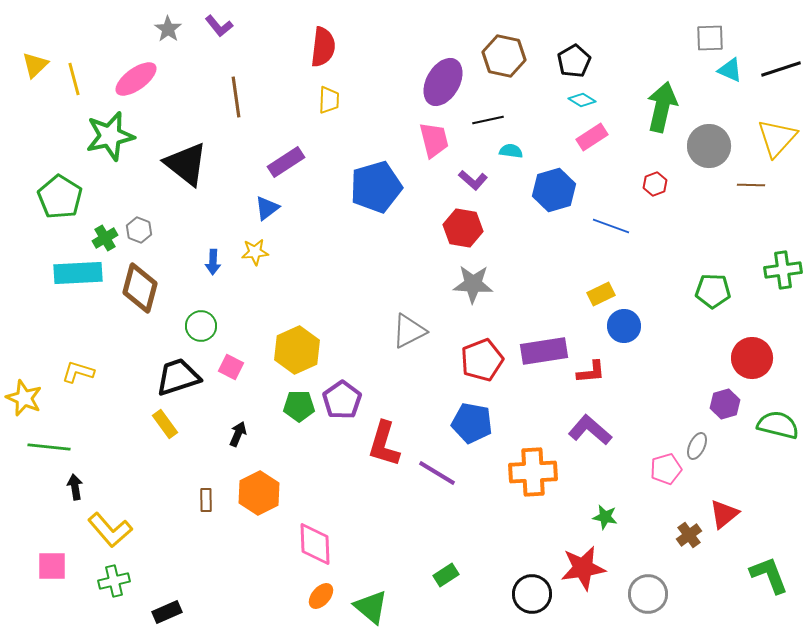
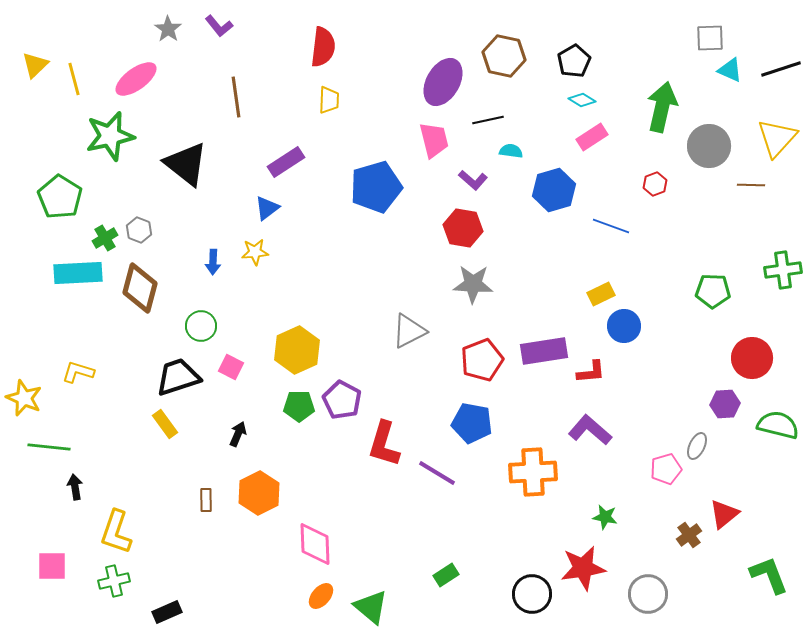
purple pentagon at (342, 400): rotated 9 degrees counterclockwise
purple hexagon at (725, 404): rotated 12 degrees clockwise
yellow L-shape at (110, 530): moved 6 px right, 2 px down; rotated 60 degrees clockwise
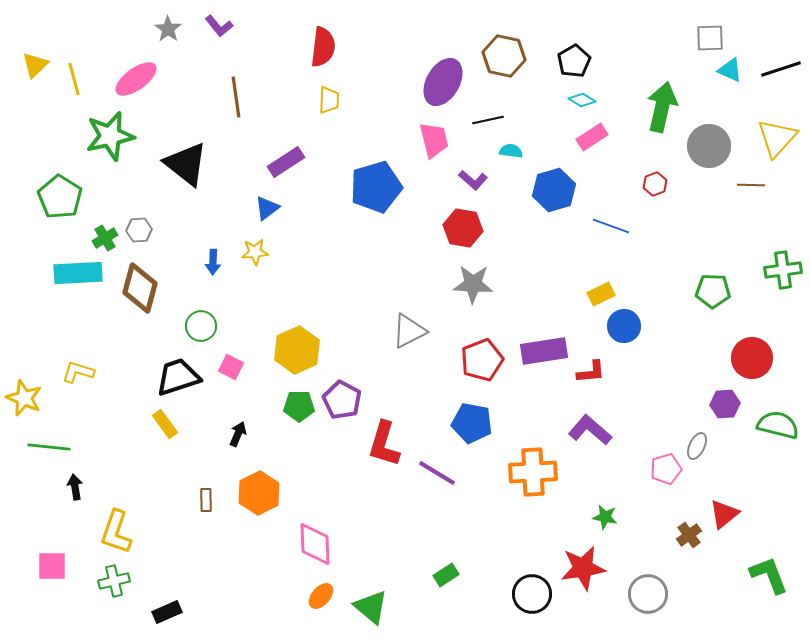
gray hexagon at (139, 230): rotated 25 degrees counterclockwise
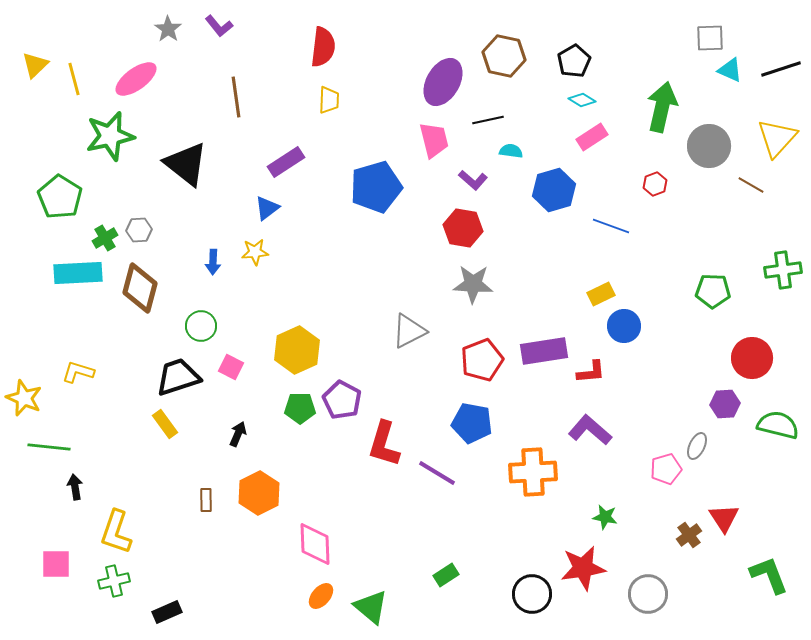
brown line at (751, 185): rotated 28 degrees clockwise
green pentagon at (299, 406): moved 1 px right, 2 px down
red triangle at (724, 514): moved 4 px down; rotated 24 degrees counterclockwise
pink square at (52, 566): moved 4 px right, 2 px up
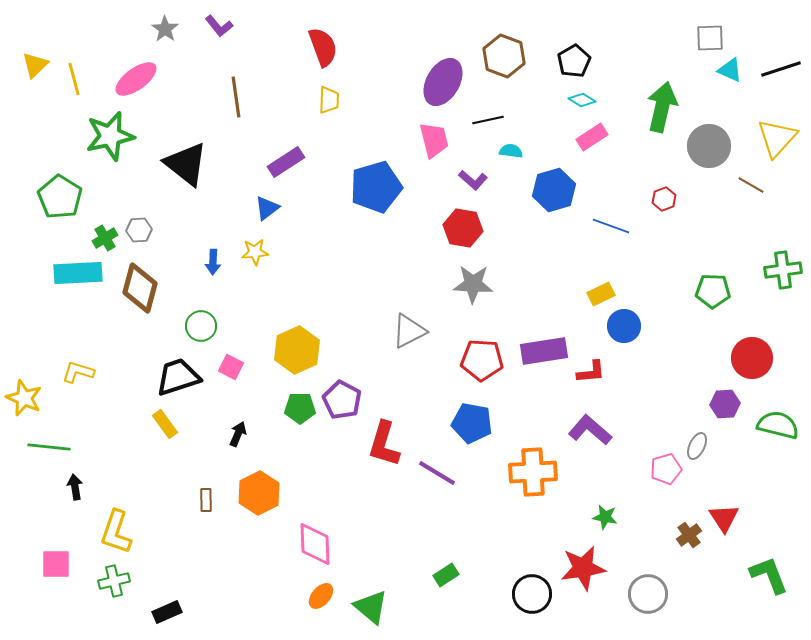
gray star at (168, 29): moved 3 px left
red semicircle at (323, 47): rotated 27 degrees counterclockwise
brown hexagon at (504, 56): rotated 9 degrees clockwise
red hexagon at (655, 184): moved 9 px right, 15 px down
red pentagon at (482, 360): rotated 24 degrees clockwise
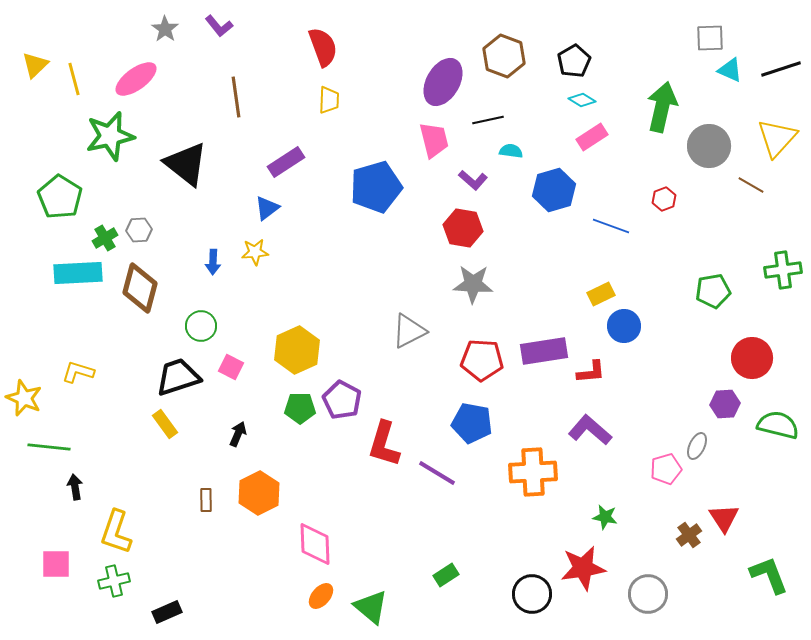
green pentagon at (713, 291): rotated 12 degrees counterclockwise
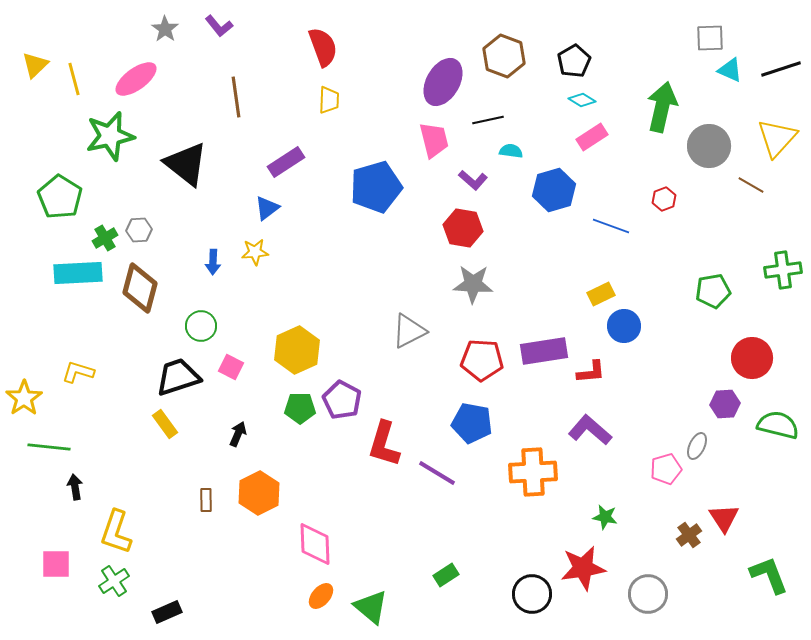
yellow star at (24, 398): rotated 15 degrees clockwise
green cross at (114, 581): rotated 20 degrees counterclockwise
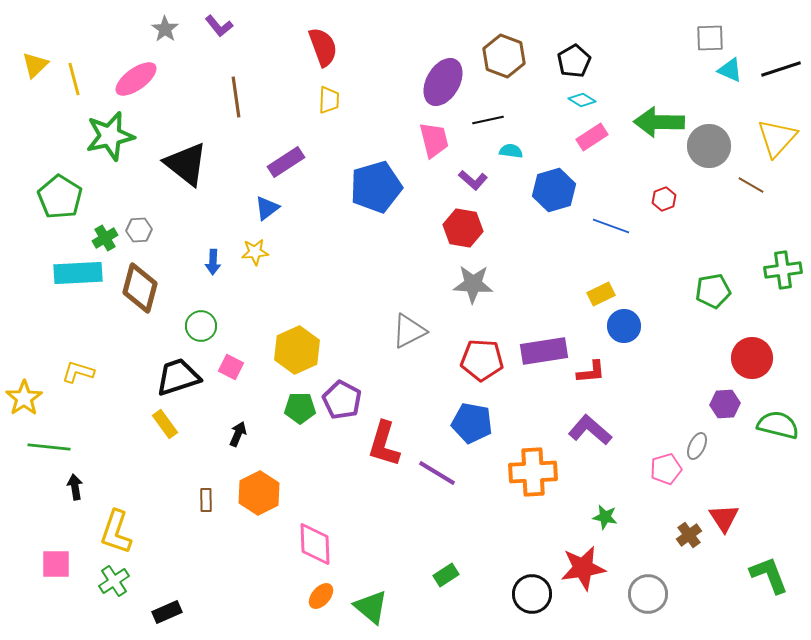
green arrow at (662, 107): moved 3 px left, 15 px down; rotated 102 degrees counterclockwise
